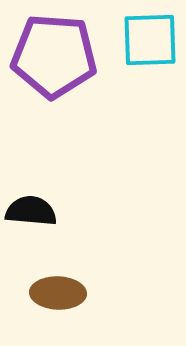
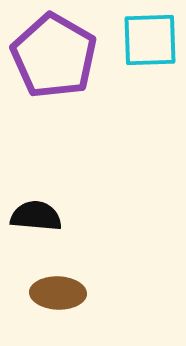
purple pentagon: rotated 26 degrees clockwise
black semicircle: moved 5 px right, 5 px down
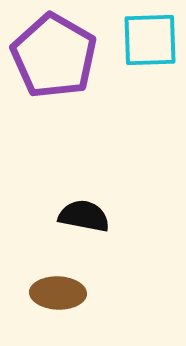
black semicircle: moved 48 px right; rotated 6 degrees clockwise
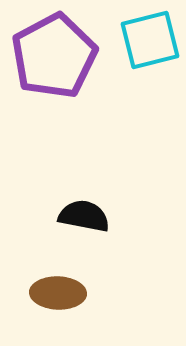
cyan square: rotated 12 degrees counterclockwise
purple pentagon: rotated 14 degrees clockwise
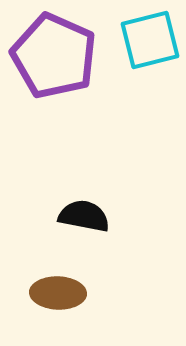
purple pentagon: rotated 20 degrees counterclockwise
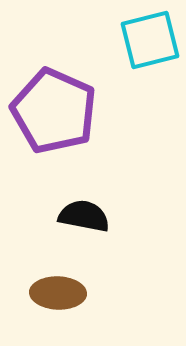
purple pentagon: moved 55 px down
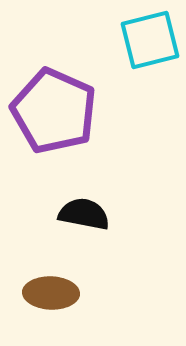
black semicircle: moved 2 px up
brown ellipse: moved 7 px left
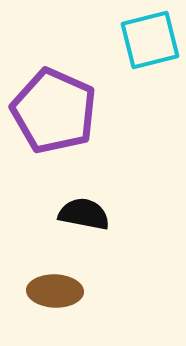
brown ellipse: moved 4 px right, 2 px up
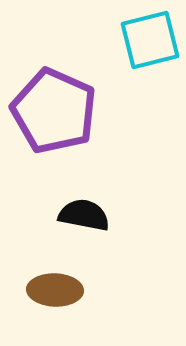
black semicircle: moved 1 px down
brown ellipse: moved 1 px up
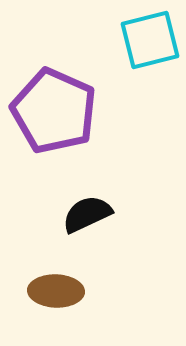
black semicircle: moved 3 px right, 1 px up; rotated 36 degrees counterclockwise
brown ellipse: moved 1 px right, 1 px down
